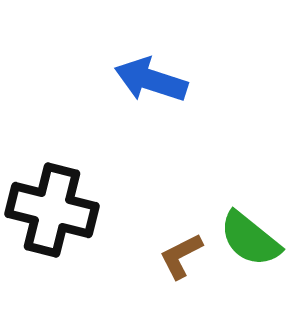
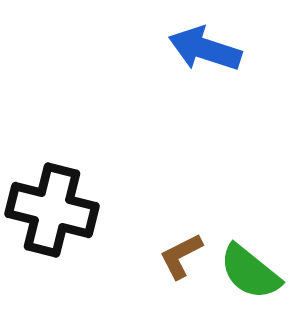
blue arrow: moved 54 px right, 31 px up
green semicircle: moved 33 px down
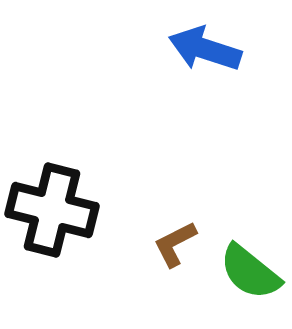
brown L-shape: moved 6 px left, 12 px up
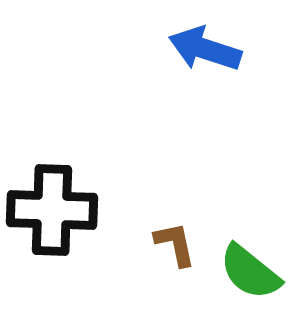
black cross: rotated 12 degrees counterclockwise
brown L-shape: rotated 105 degrees clockwise
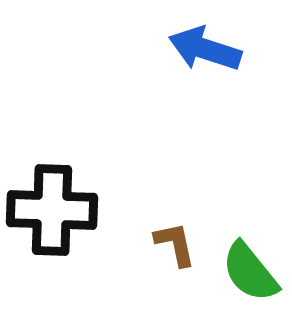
green semicircle: rotated 12 degrees clockwise
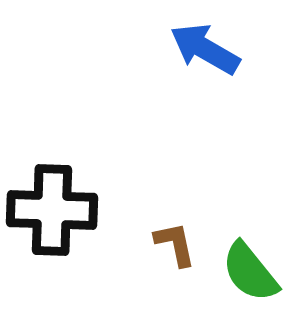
blue arrow: rotated 12 degrees clockwise
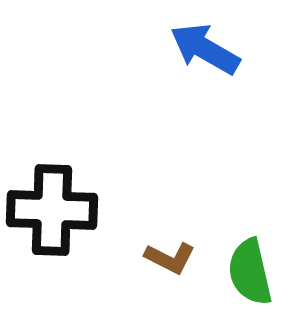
brown L-shape: moved 5 px left, 14 px down; rotated 129 degrees clockwise
green semicircle: rotated 26 degrees clockwise
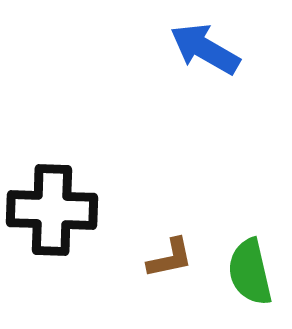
brown L-shape: rotated 39 degrees counterclockwise
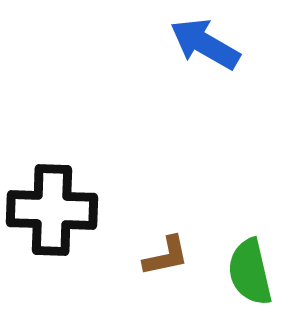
blue arrow: moved 5 px up
brown L-shape: moved 4 px left, 2 px up
